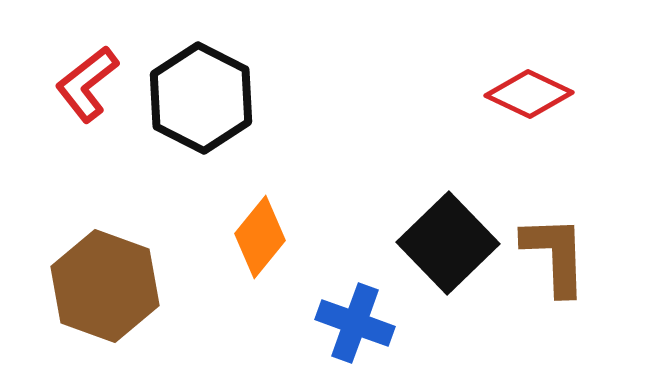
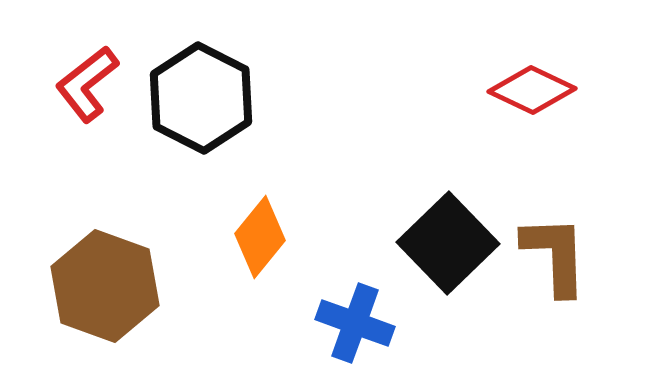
red diamond: moved 3 px right, 4 px up
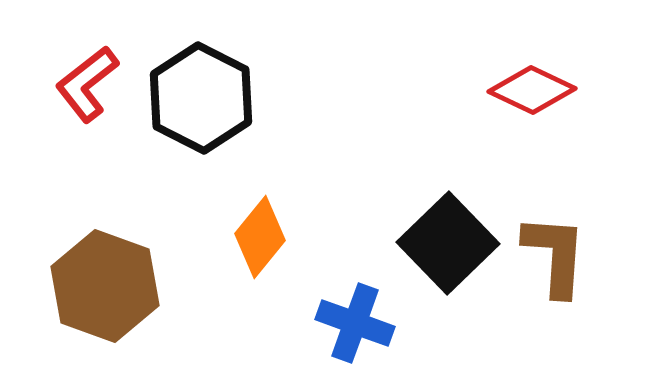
brown L-shape: rotated 6 degrees clockwise
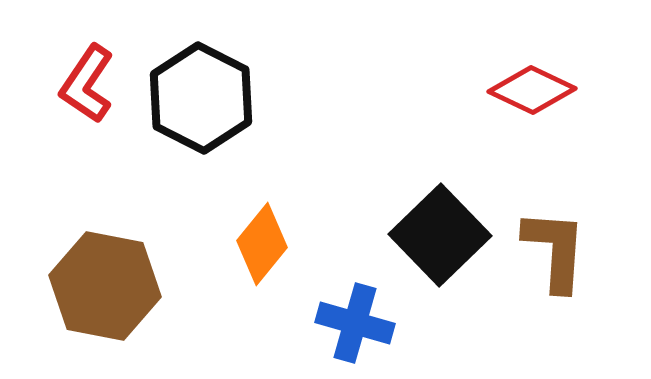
red L-shape: rotated 18 degrees counterclockwise
orange diamond: moved 2 px right, 7 px down
black square: moved 8 px left, 8 px up
brown L-shape: moved 5 px up
brown hexagon: rotated 9 degrees counterclockwise
blue cross: rotated 4 degrees counterclockwise
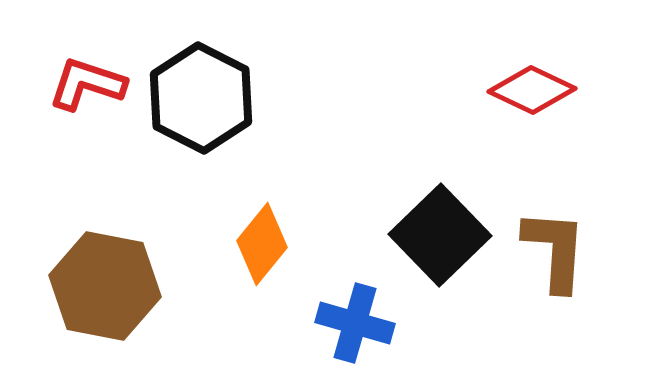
red L-shape: rotated 74 degrees clockwise
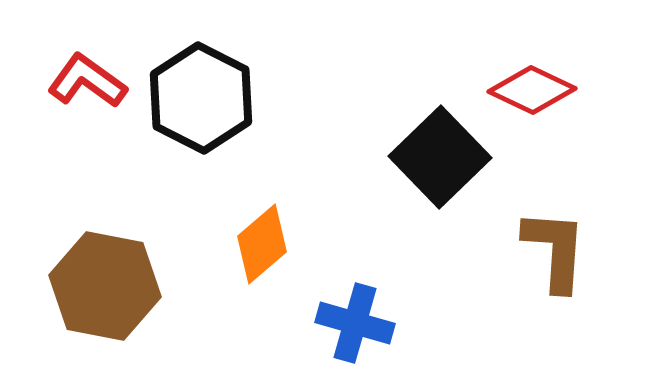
red L-shape: moved 3 px up; rotated 18 degrees clockwise
black square: moved 78 px up
orange diamond: rotated 10 degrees clockwise
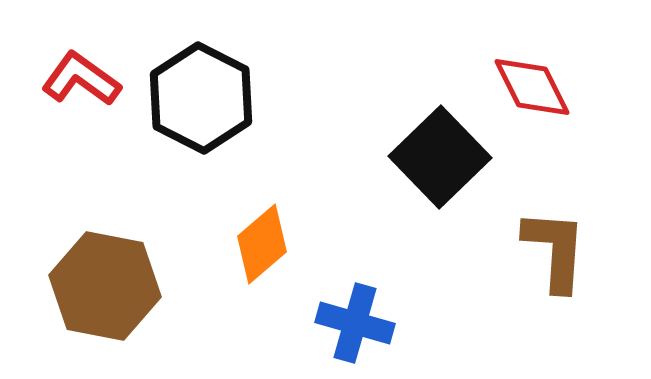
red L-shape: moved 6 px left, 2 px up
red diamond: moved 3 px up; rotated 38 degrees clockwise
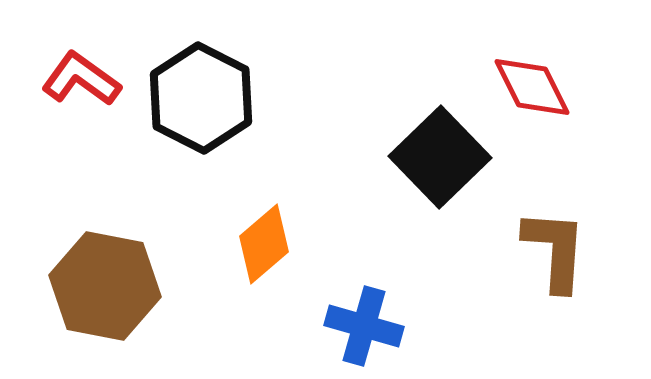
orange diamond: moved 2 px right
blue cross: moved 9 px right, 3 px down
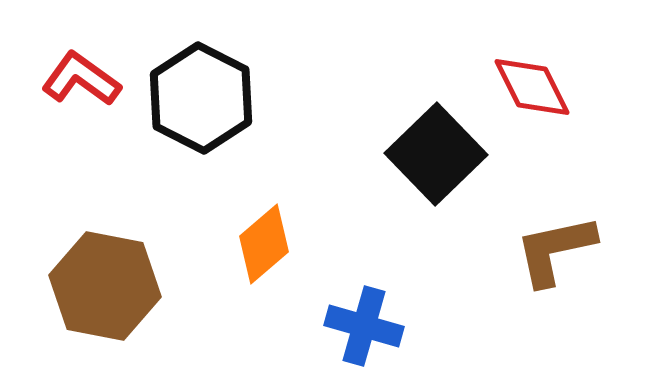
black square: moved 4 px left, 3 px up
brown L-shape: rotated 106 degrees counterclockwise
